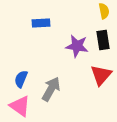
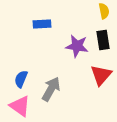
blue rectangle: moved 1 px right, 1 px down
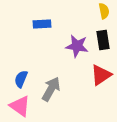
red triangle: rotated 15 degrees clockwise
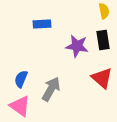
red triangle: moved 1 px right, 3 px down; rotated 45 degrees counterclockwise
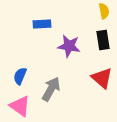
purple star: moved 8 px left
blue semicircle: moved 1 px left, 3 px up
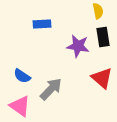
yellow semicircle: moved 6 px left
black rectangle: moved 3 px up
purple star: moved 9 px right
blue semicircle: moved 2 px right; rotated 78 degrees counterclockwise
gray arrow: rotated 15 degrees clockwise
